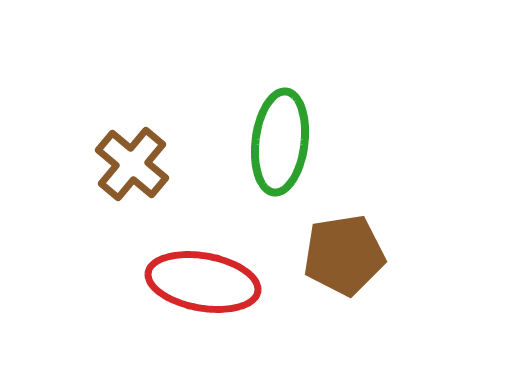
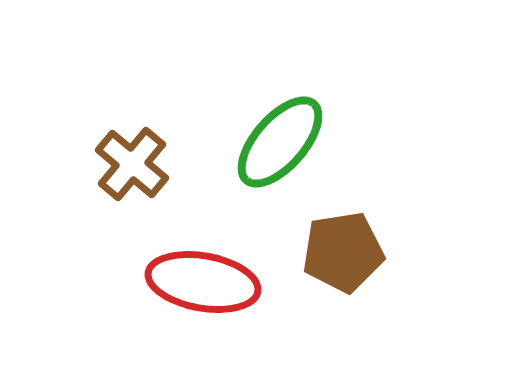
green ellipse: rotated 34 degrees clockwise
brown pentagon: moved 1 px left, 3 px up
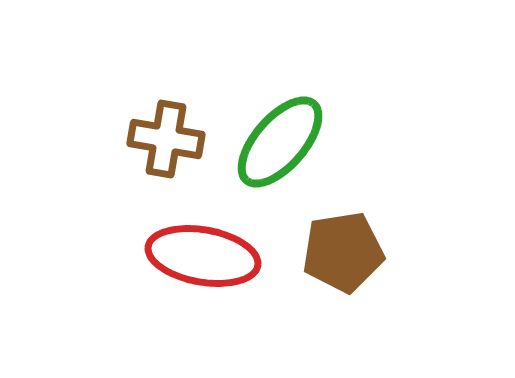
brown cross: moved 34 px right, 25 px up; rotated 30 degrees counterclockwise
red ellipse: moved 26 px up
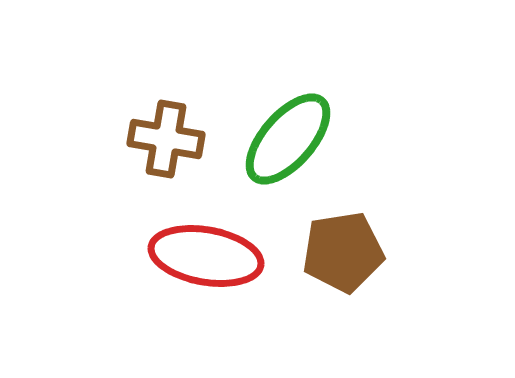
green ellipse: moved 8 px right, 3 px up
red ellipse: moved 3 px right
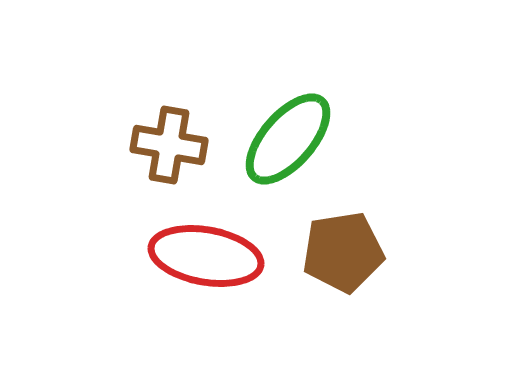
brown cross: moved 3 px right, 6 px down
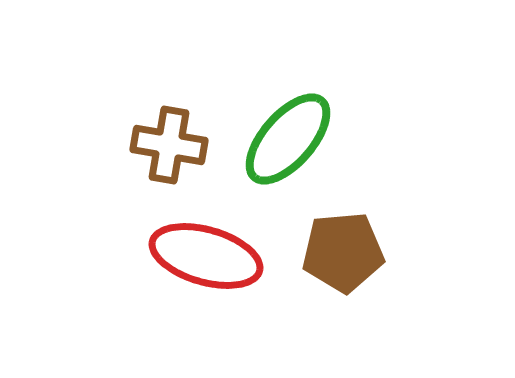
brown pentagon: rotated 4 degrees clockwise
red ellipse: rotated 6 degrees clockwise
